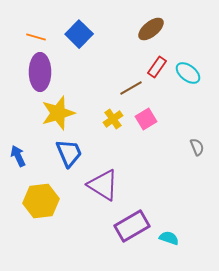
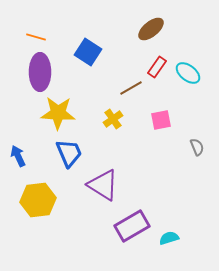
blue square: moved 9 px right, 18 px down; rotated 12 degrees counterclockwise
yellow star: rotated 20 degrees clockwise
pink square: moved 15 px right, 1 px down; rotated 20 degrees clockwise
yellow hexagon: moved 3 px left, 1 px up
cyan semicircle: rotated 36 degrees counterclockwise
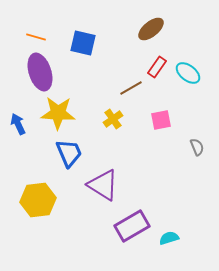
blue square: moved 5 px left, 9 px up; rotated 20 degrees counterclockwise
purple ellipse: rotated 18 degrees counterclockwise
blue arrow: moved 32 px up
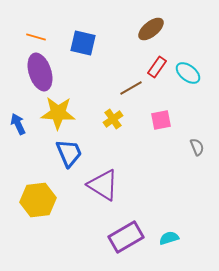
purple rectangle: moved 6 px left, 11 px down
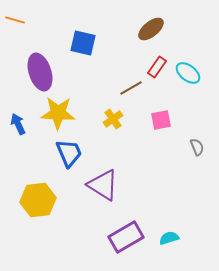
orange line: moved 21 px left, 17 px up
